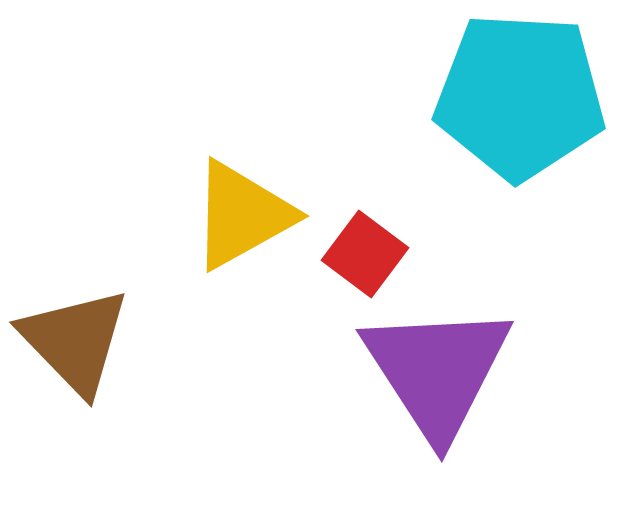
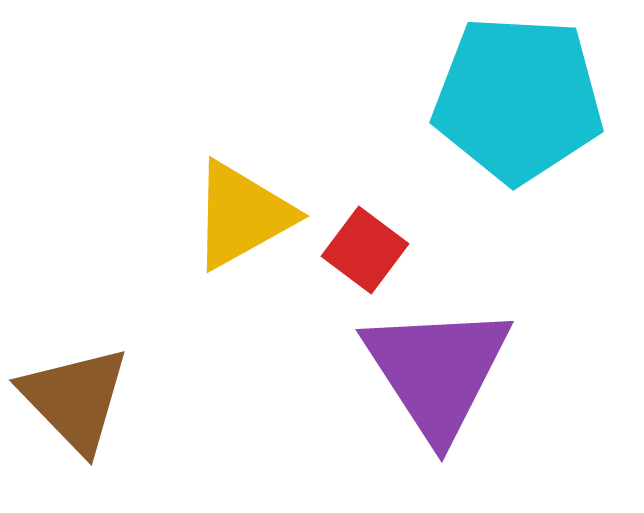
cyan pentagon: moved 2 px left, 3 px down
red square: moved 4 px up
brown triangle: moved 58 px down
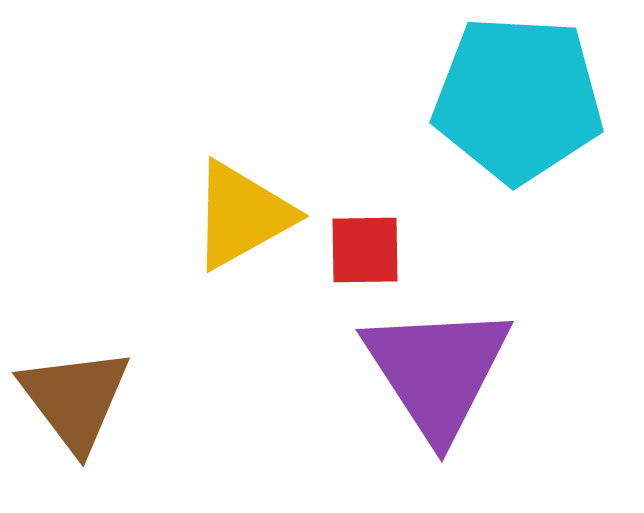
red square: rotated 38 degrees counterclockwise
brown triangle: rotated 7 degrees clockwise
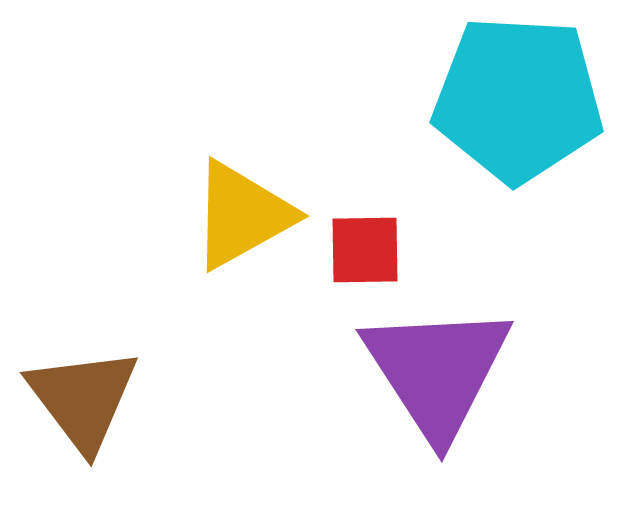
brown triangle: moved 8 px right
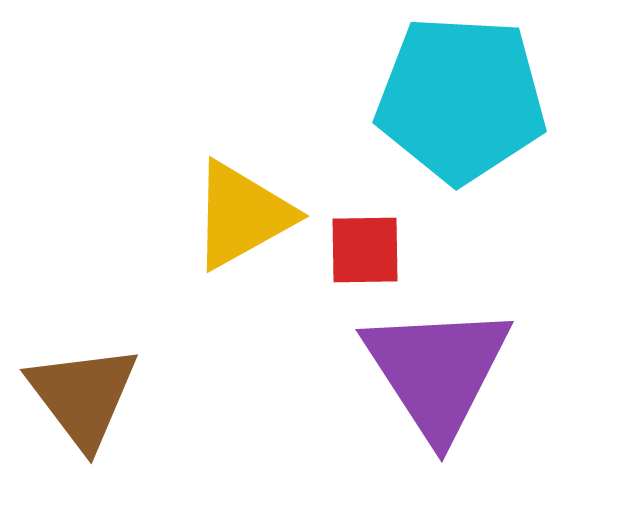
cyan pentagon: moved 57 px left
brown triangle: moved 3 px up
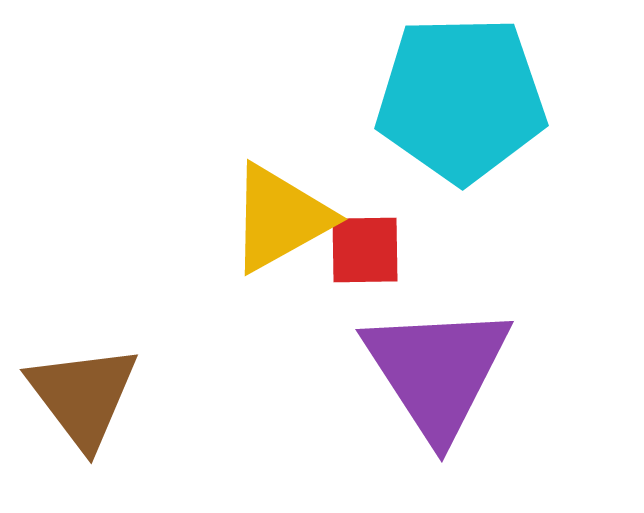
cyan pentagon: rotated 4 degrees counterclockwise
yellow triangle: moved 38 px right, 3 px down
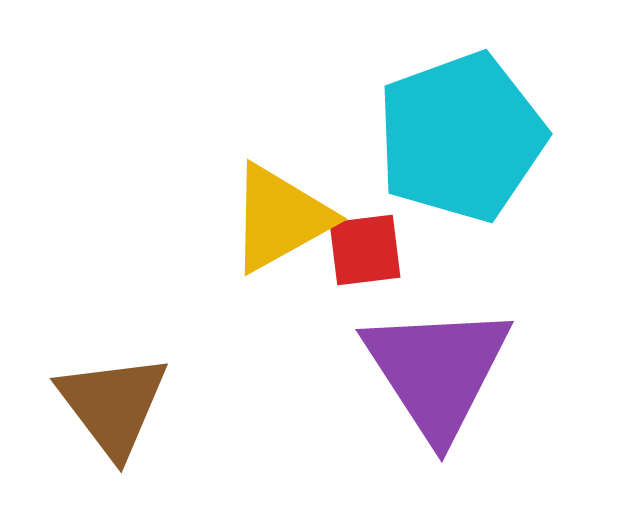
cyan pentagon: moved 38 px down; rotated 19 degrees counterclockwise
red square: rotated 6 degrees counterclockwise
brown triangle: moved 30 px right, 9 px down
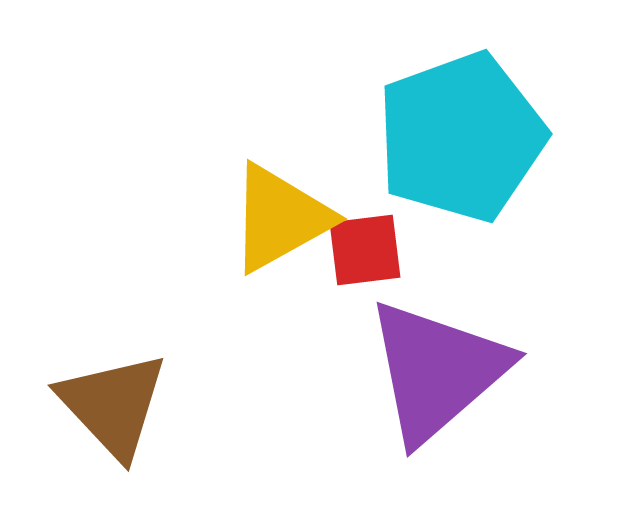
purple triangle: rotated 22 degrees clockwise
brown triangle: rotated 6 degrees counterclockwise
